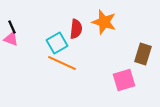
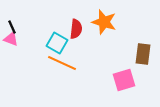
cyan square: rotated 30 degrees counterclockwise
brown rectangle: rotated 10 degrees counterclockwise
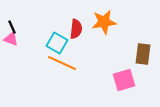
orange star: rotated 25 degrees counterclockwise
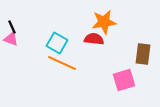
red semicircle: moved 18 px right, 10 px down; rotated 90 degrees counterclockwise
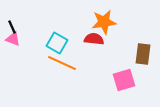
pink triangle: moved 2 px right
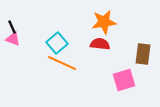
red semicircle: moved 6 px right, 5 px down
cyan square: rotated 20 degrees clockwise
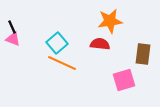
orange star: moved 6 px right, 1 px up
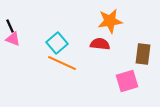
black line: moved 2 px left, 1 px up
pink square: moved 3 px right, 1 px down
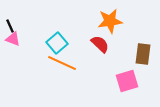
red semicircle: rotated 36 degrees clockwise
